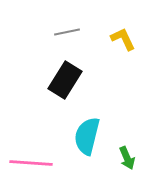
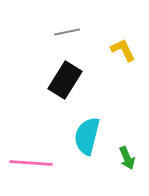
yellow L-shape: moved 11 px down
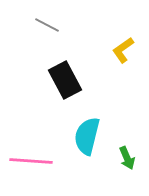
gray line: moved 20 px left, 7 px up; rotated 40 degrees clockwise
yellow L-shape: rotated 100 degrees counterclockwise
black rectangle: rotated 60 degrees counterclockwise
pink line: moved 2 px up
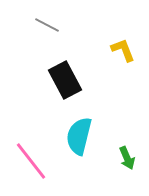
yellow L-shape: rotated 104 degrees clockwise
cyan semicircle: moved 8 px left
pink line: rotated 48 degrees clockwise
